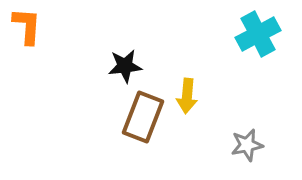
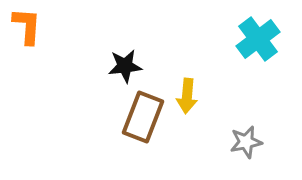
cyan cross: moved 5 px down; rotated 9 degrees counterclockwise
gray star: moved 1 px left, 3 px up
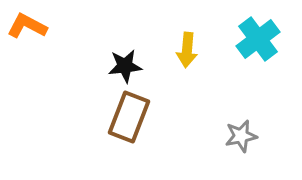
orange L-shape: rotated 66 degrees counterclockwise
yellow arrow: moved 46 px up
brown rectangle: moved 14 px left
gray star: moved 5 px left, 6 px up
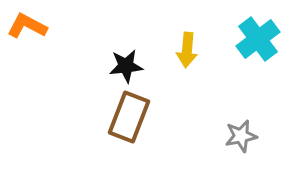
black star: moved 1 px right
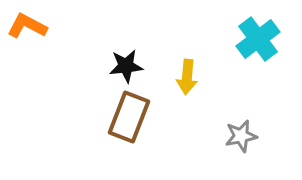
yellow arrow: moved 27 px down
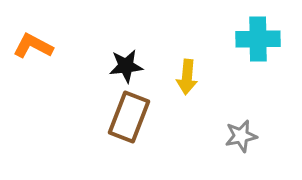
orange L-shape: moved 6 px right, 20 px down
cyan cross: rotated 36 degrees clockwise
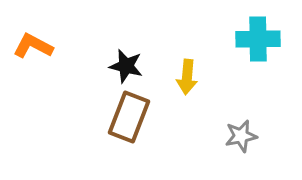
black star: rotated 20 degrees clockwise
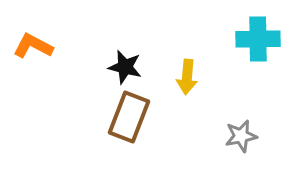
black star: moved 1 px left, 1 px down
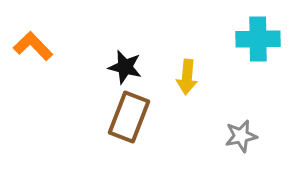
orange L-shape: rotated 18 degrees clockwise
